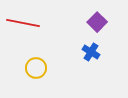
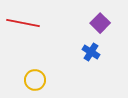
purple square: moved 3 px right, 1 px down
yellow circle: moved 1 px left, 12 px down
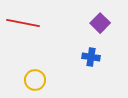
blue cross: moved 5 px down; rotated 24 degrees counterclockwise
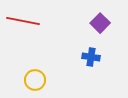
red line: moved 2 px up
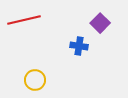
red line: moved 1 px right, 1 px up; rotated 24 degrees counterclockwise
blue cross: moved 12 px left, 11 px up
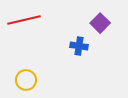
yellow circle: moved 9 px left
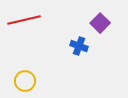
blue cross: rotated 12 degrees clockwise
yellow circle: moved 1 px left, 1 px down
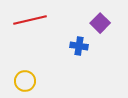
red line: moved 6 px right
blue cross: rotated 12 degrees counterclockwise
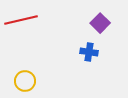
red line: moved 9 px left
blue cross: moved 10 px right, 6 px down
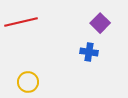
red line: moved 2 px down
yellow circle: moved 3 px right, 1 px down
